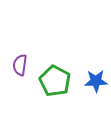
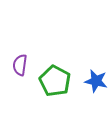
blue star: rotated 15 degrees clockwise
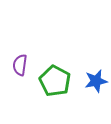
blue star: rotated 25 degrees counterclockwise
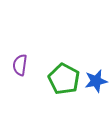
green pentagon: moved 9 px right, 2 px up
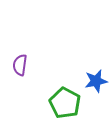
green pentagon: moved 1 px right, 24 px down
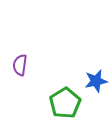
green pentagon: rotated 12 degrees clockwise
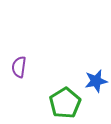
purple semicircle: moved 1 px left, 2 px down
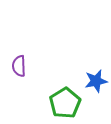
purple semicircle: moved 1 px up; rotated 10 degrees counterclockwise
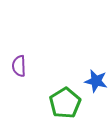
blue star: rotated 25 degrees clockwise
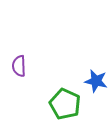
green pentagon: moved 1 px down; rotated 16 degrees counterclockwise
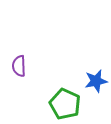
blue star: rotated 25 degrees counterclockwise
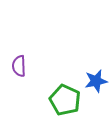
green pentagon: moved 4 px up
